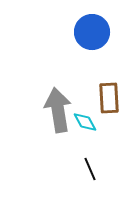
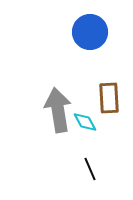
blue circle: moved 2 px left
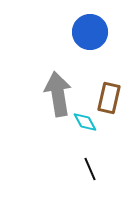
brown rectangle: rotated 16 degrees clockwise
gray arrow: moved 16 px up
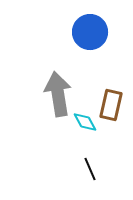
brown rectangle: moved 2 px right, 7 px down
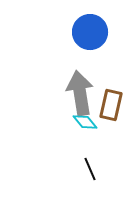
gray arrow: moved 22 px right, 1 px up
cyan diamond: rotated 10 degrees counterclockwise
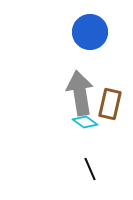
brown rectangle: moved 1 px left, 1 px up
cyan diamond: rotated 15 degrees counterclockwise
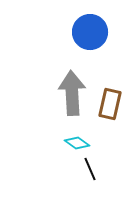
gray arrow: moved 8 px left; rotated 6 degrees clockwise
cyan diamond: moved 8 px left, 21 px down
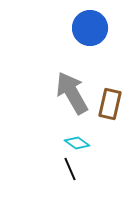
blue circle: moved 4 px up
gray arrow: rotated 27 degrees counterclockwise
black line: moved 20 px left
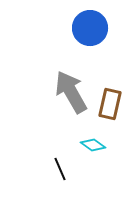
gray arrow: moved 1 px left, 1 px up
cyan diamond: moved 16 px right, 2 px down
black line: moved 10 px left
